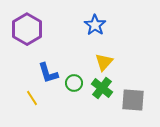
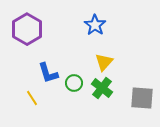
gray square: moved 9 px right, 2 px up
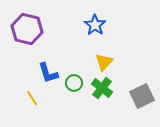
purple hexagon: rotated 16 degrees counterclockwise
gray square: moved 2 px up; rotated 30 degrees counterclockwise
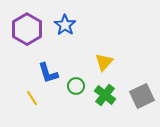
blue star: moved 30 px left
purple hexagon: rotated 16 degrees clockwise
green circle: moved 2 px right, 3 px down
green cross: moved 3 px right, 7 px down
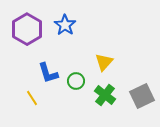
green circle: moved 5 px up
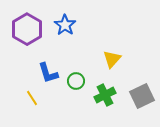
yellow triangle: moved 8 px right, 3 px up
green cross: rotated 25 degrees clockwise
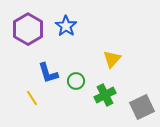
blue star: moved 1 px right, 1 px down
purple hexagon: moved 1 px right
gray square: moved 11 px down
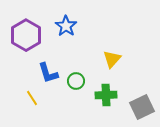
purple hexagon: moved 2 px left, 6 px down
green cross: moved 1 px right; rotated 25 degrees clockwise
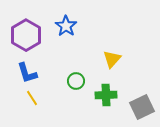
blue L-shape: moved 21 px left
